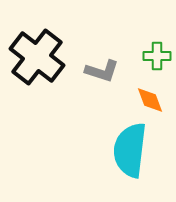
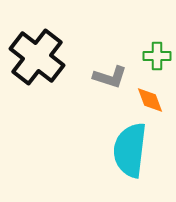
gray L-shape: moved 8 px right, 6 px down
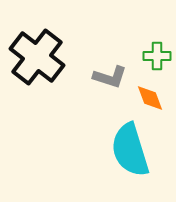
orange diamond: moved 2 px up
cyan semicircle: rotated 24 degrees counterclockwise
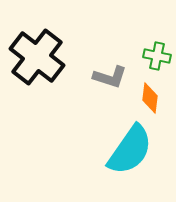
green cross: rotated 12 degrees clockwise
orange diamond: rotated 28 degrees clockwise
cyan semicircle: rotated 128 degrees counterclockwise
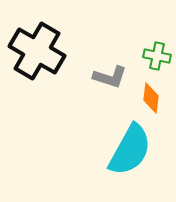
black cross: moved 6 px up; rotated 8 degrees counterclockwise
orange diamond: moved 1 px right
cyan semicircle: rotated 6 degrees counterclockwise
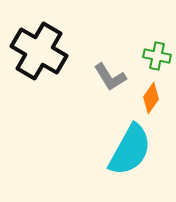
black cross: moved 2 px right
gray L-shape: rotated 40 degrees clockwise
orange diamond: rotated 28 degrees clockwise
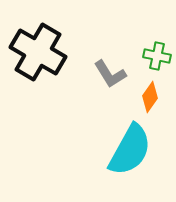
black cross: moved 1 px left, 1 px down
gray L-shape: moved 3 px up
orange diamond: moved 1 px left, 1 px up
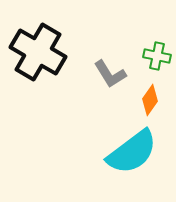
orange diamond: moved 3 px down
cyan semicircle: moved 2 px right, 2 px down; rotated 24 degrees clockwise
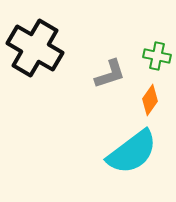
black cross: moved 3 px left, 4 px up
gray L-shape: rotated 76 degrees counterclockwise
